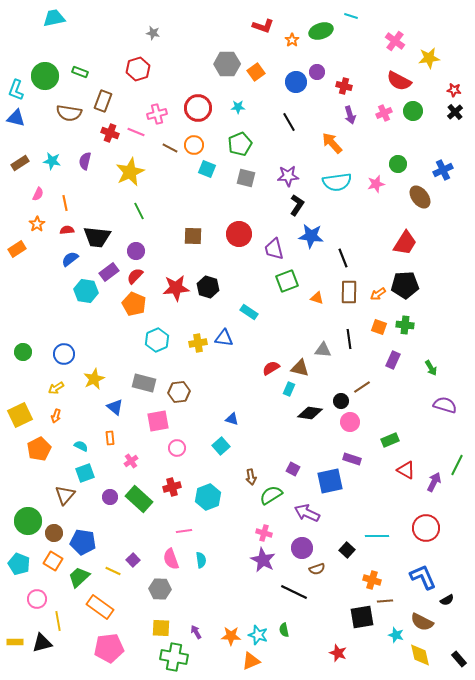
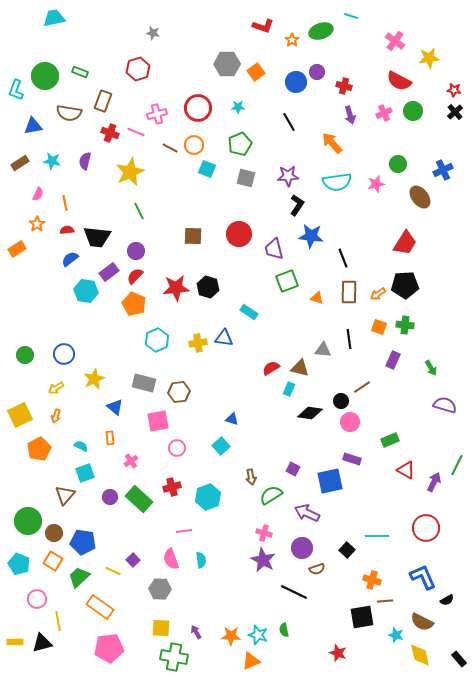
blue triangle at (16, 118): moved 17 px right, 8 px down; rotated 24 degrees counterclockwise
green circle at (23, 352): moved 2 px right, 3 px down
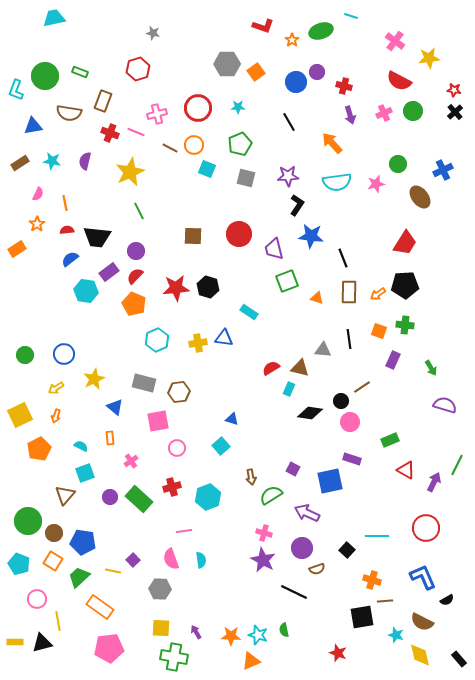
orange square at (379, 327): moved 4 px down
yellow line at (113, 571): rotated 14 degrees counterclockwise
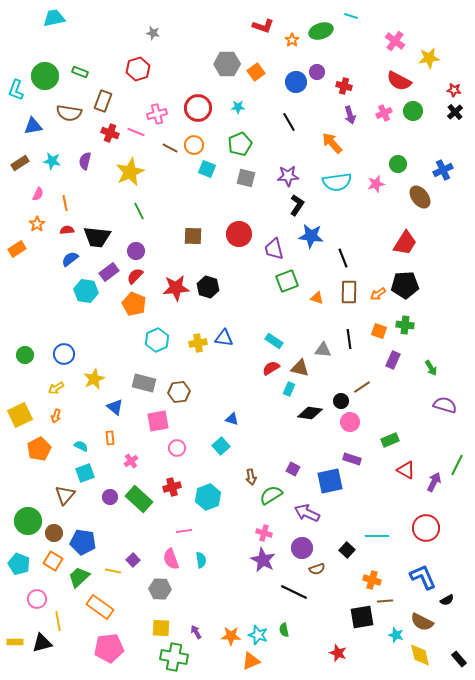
cyan rectangle at (249, 312): moved 25 px right, 29 px down
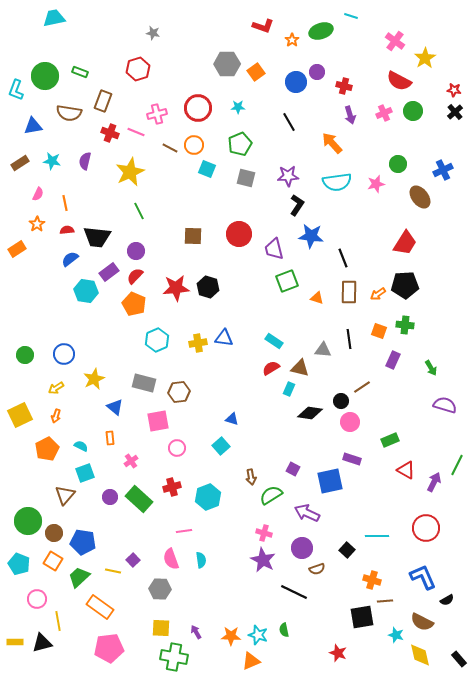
yellow star at (429, 58): moved 4 px left; rotated 25 degrees counterclockwise
orange pentagon at (39, 449): moved 8 px right
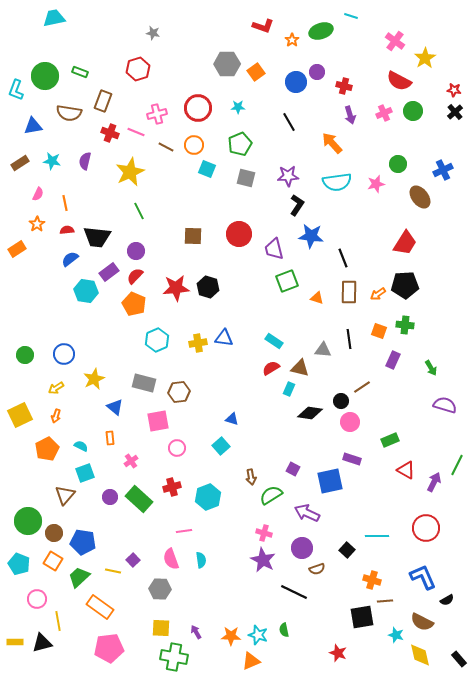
brown line at (170, 148): moved 4 px left, 1 px up
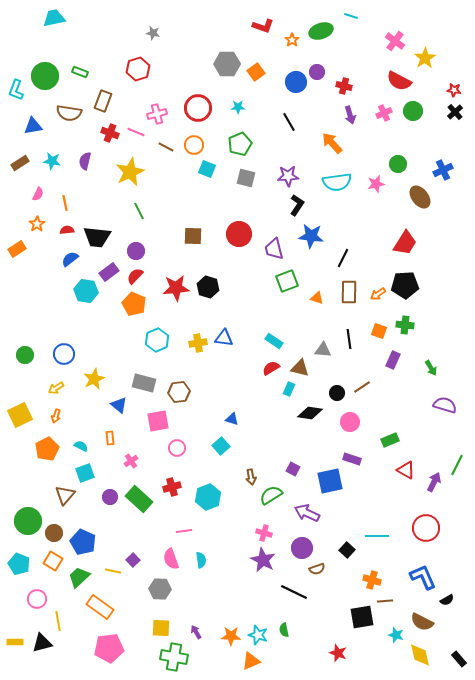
black line at (343, 258): rotated 48 degrees clockwise
black circle at (341, 401): moved 4 px left, 8 px up
blue triangle at (115, 407): moved 4 px right, 2 px up
blue pentagon at (83, 542): rotated 15 degrees clockwise
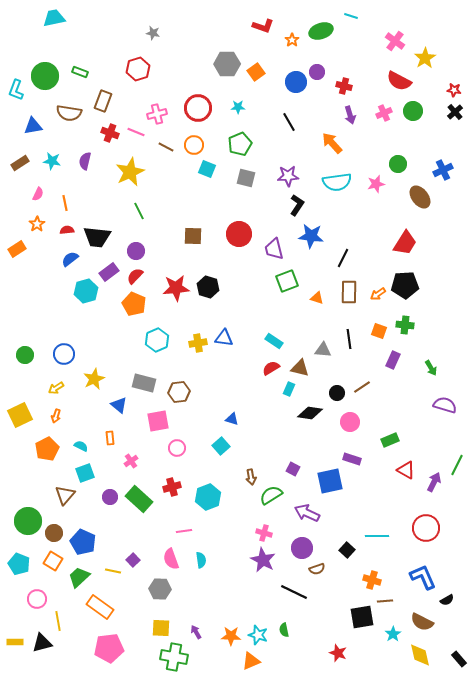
cyan hexagon at (86, 291): rotated 25 degrees counterclockwise
cyan star at (396, 635): moved 3 px left, 1 px up; rotated 21 degrees clockwise
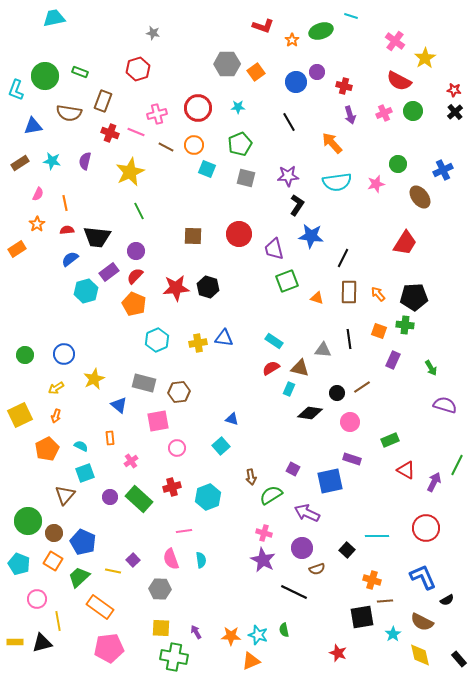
black pentagon at (405, 285): moved 9 px right, 12 px down
orange arrow at (378, 294): rotated 84 degrees clockwise
